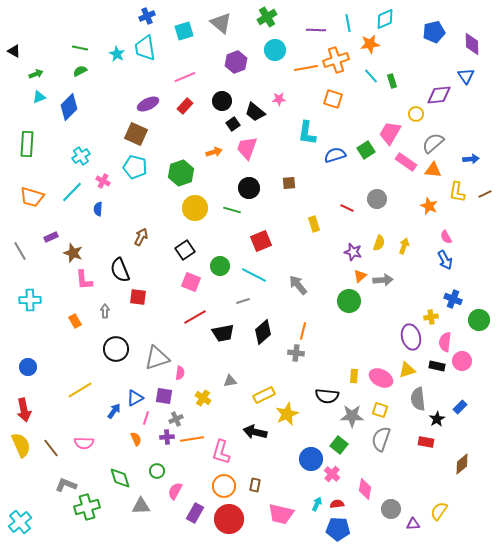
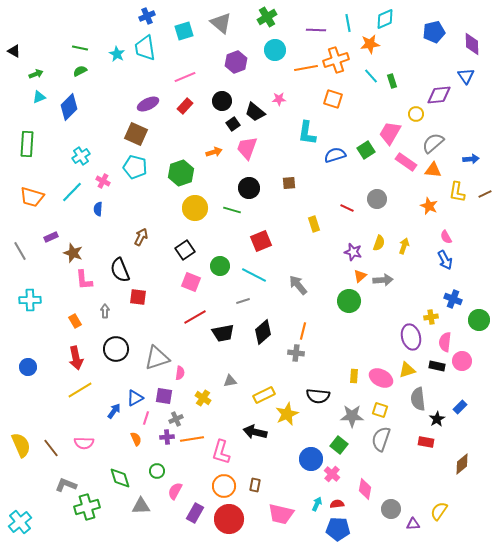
black semicircle at (327, 396): moved 9 px left
red arrow at (24, 410): moved 52 px right, 52 px up
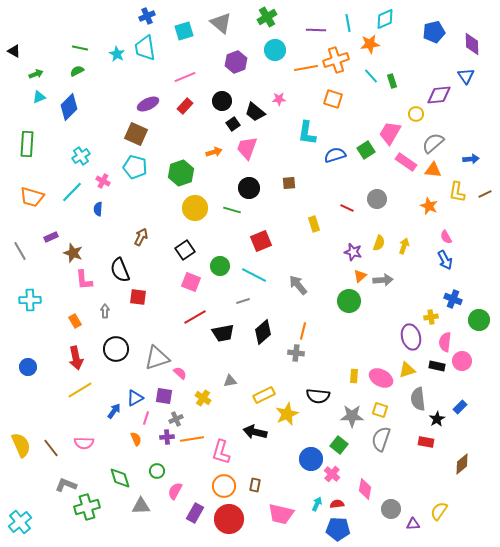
green semicircle at (80, 71): moved 3 px left
pink semicircle at (180, 373): rotated 56 degrees counterclockwise
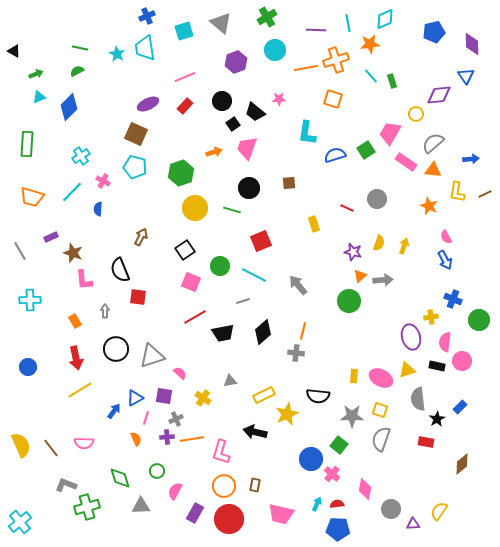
gray triangle at (157, 358): moved 5 px left, 2 px up
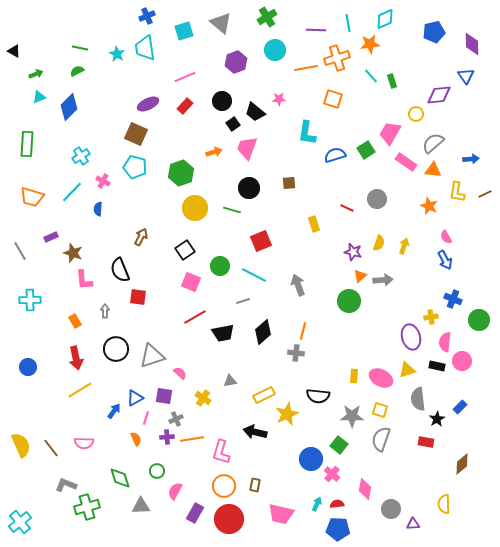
orange cross at (336, 60): moved 1 px right, 2 px up
gray arrow at (298, 285): rotated 20 degrees clockwise
yellow semicircle at (439, 511): moved 5 px right, 7 px up; rotated 36 degrees counterclockwise
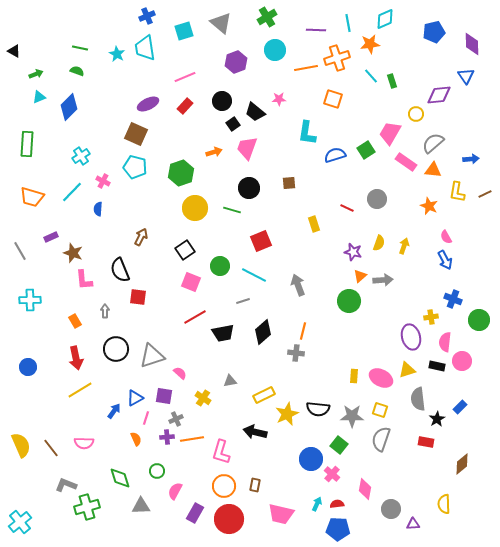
green semicircle at (77, 71): rotated 48 degrees clockwise
black semicircle at (318, 396): moved 13 px down
